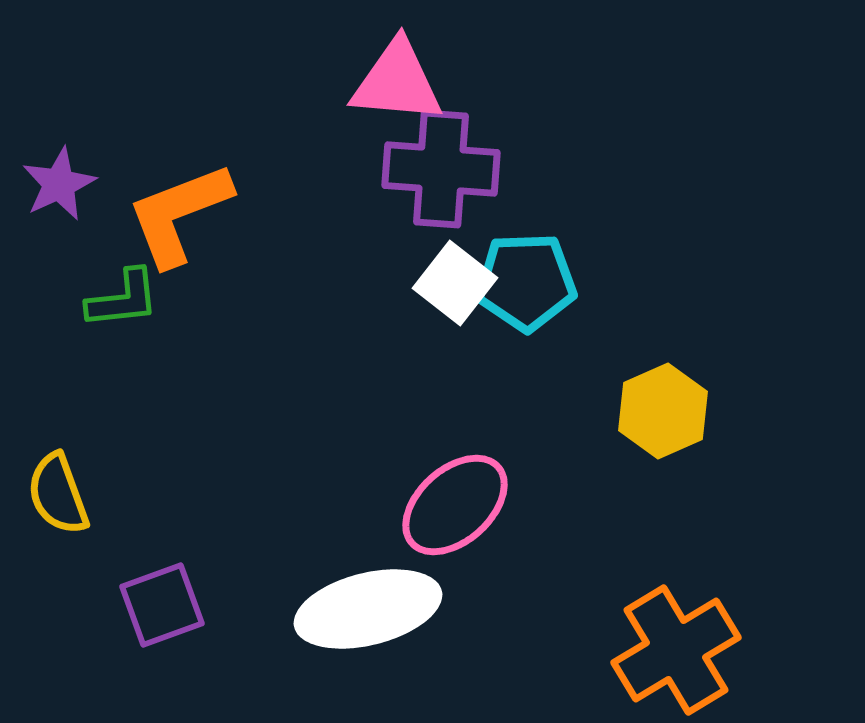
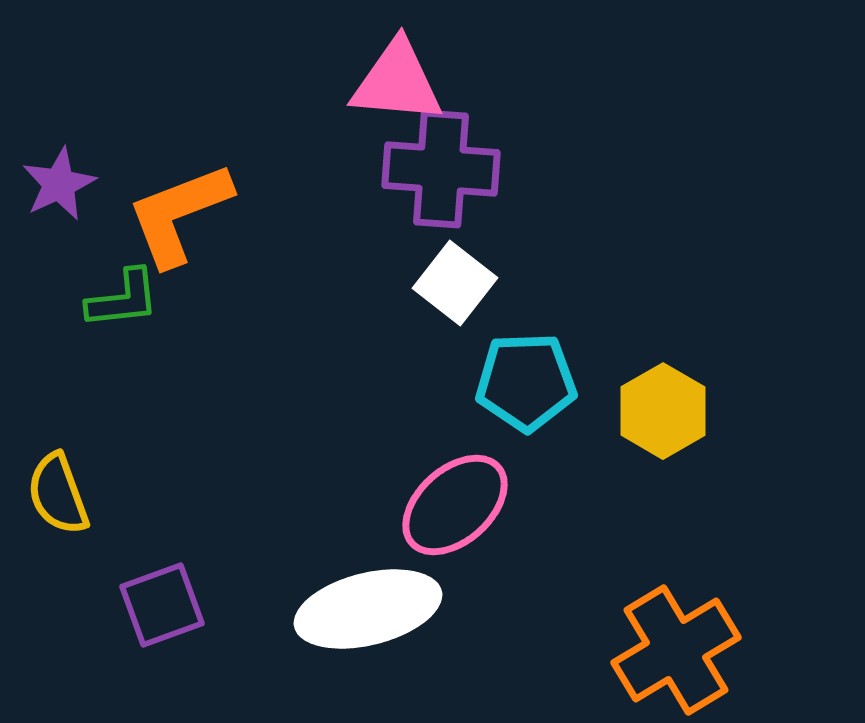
cyan pentagon: moved 100 px down
yellow hexagon: rotated 6 degrees counterclockwise
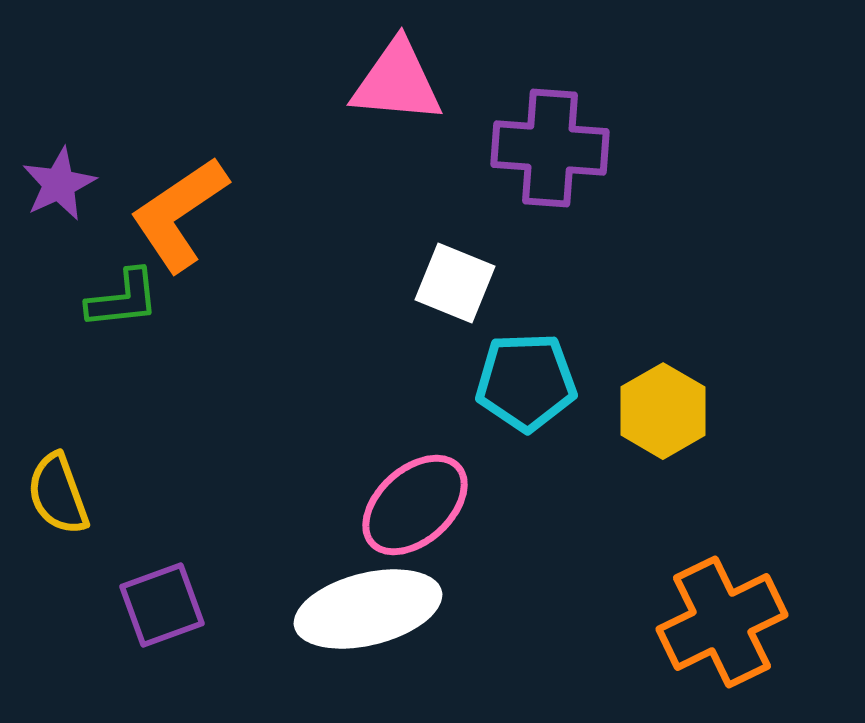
purple cross: moved 109 px right, 21 px up
orange L-shape: rotated 13 degrees counterclockwise
white square: rotated 16 degrees counterclockwise
pink ellipse: moved 40 px left
orange cross: moved 46 px right, 28 px up; rotated 5 degrees clockwise
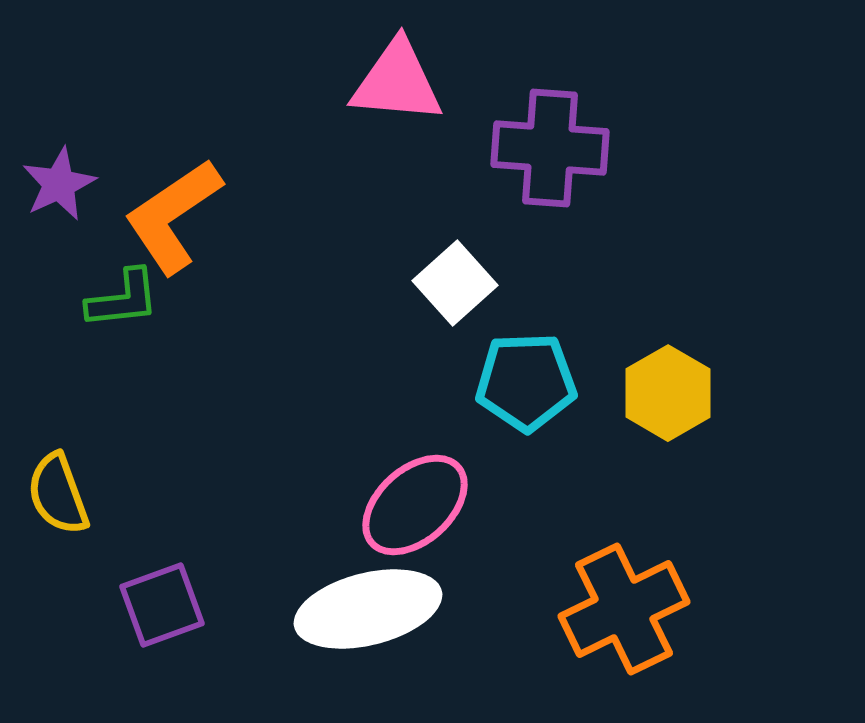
orange L-shape: moved 6 px left, 2 px down
white square: rotated 26 degrees clockwise
yellow hexagon: moved 5 px right, 18 px up
orange cross: moved 98 px left, 13 px up
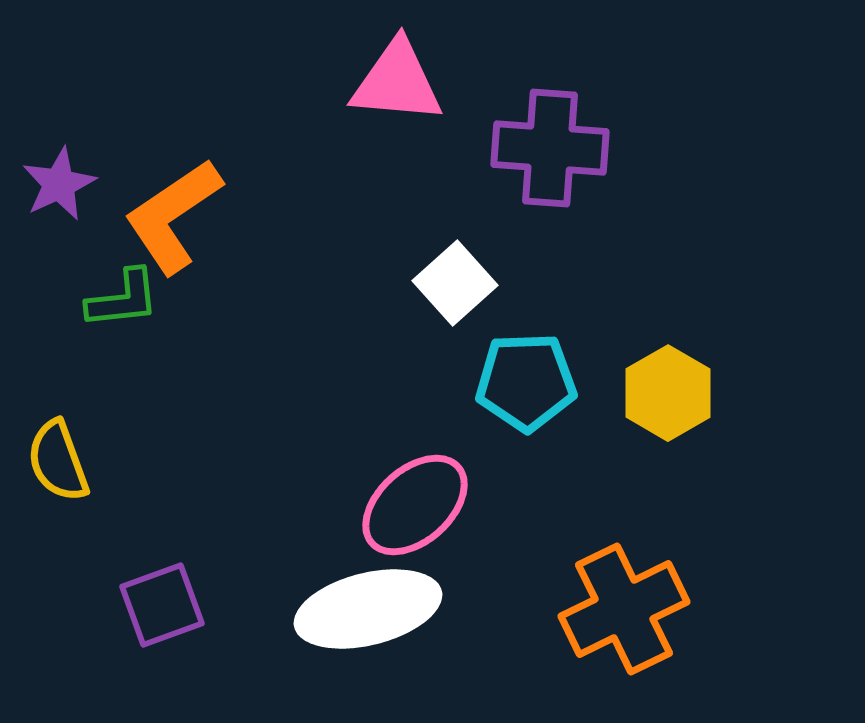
yellow semicircle: moved 33 px up
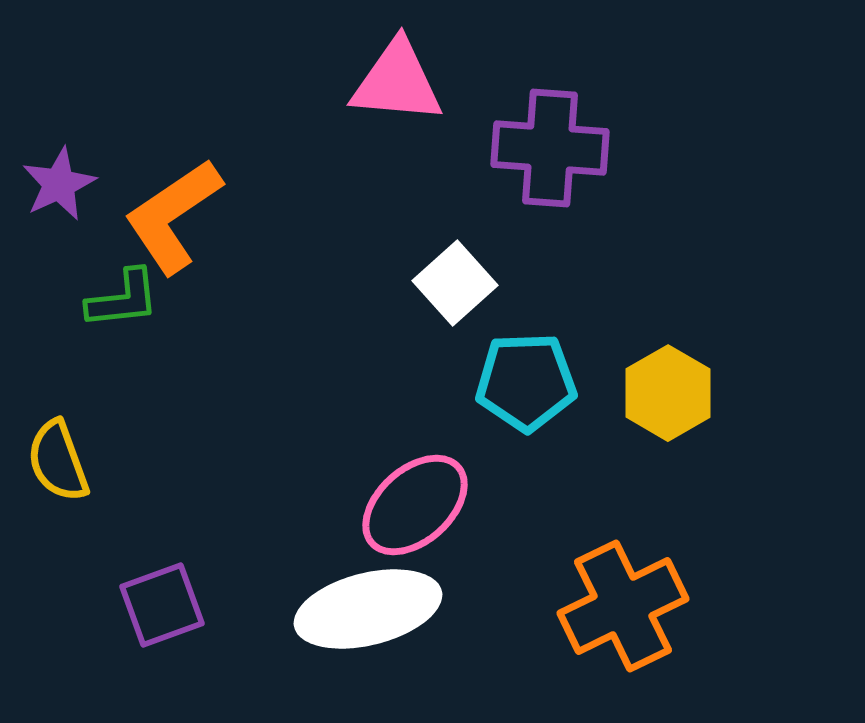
orange cross: moved 1 px left, 3 px up
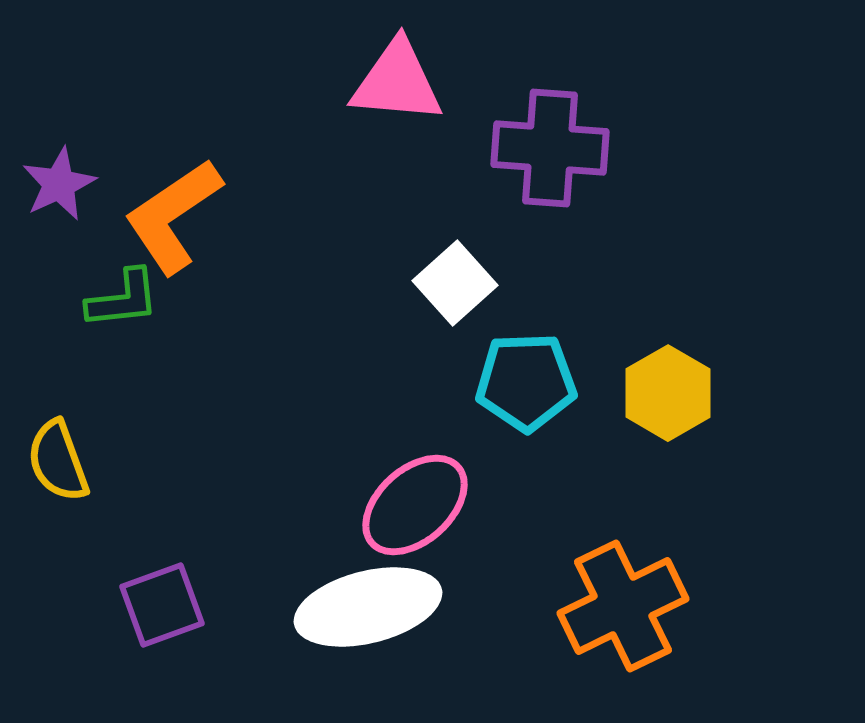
white ellipse: moved 2 px up
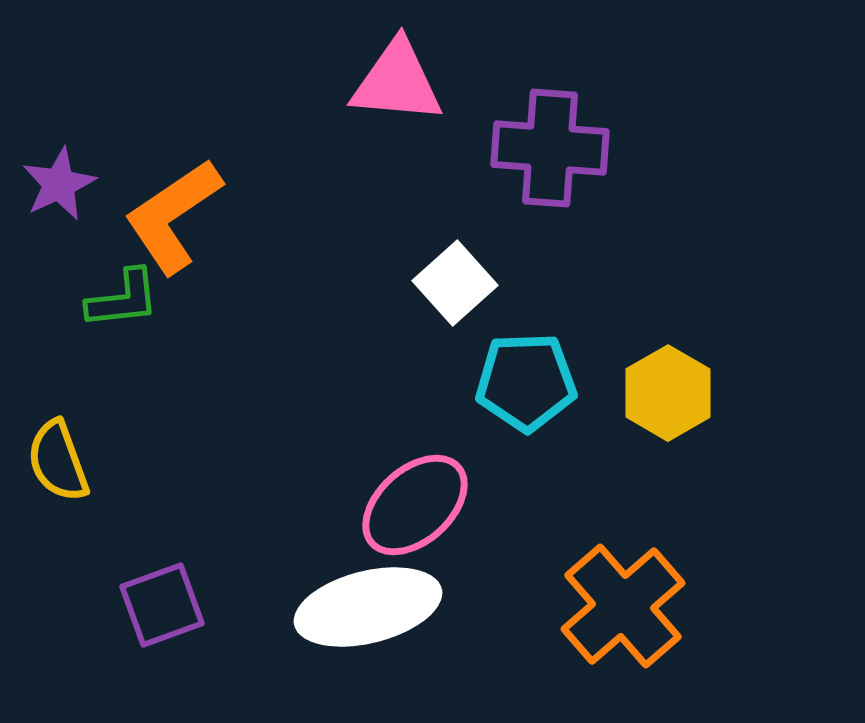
orange cross: rotated 15 degrees counterclockwise
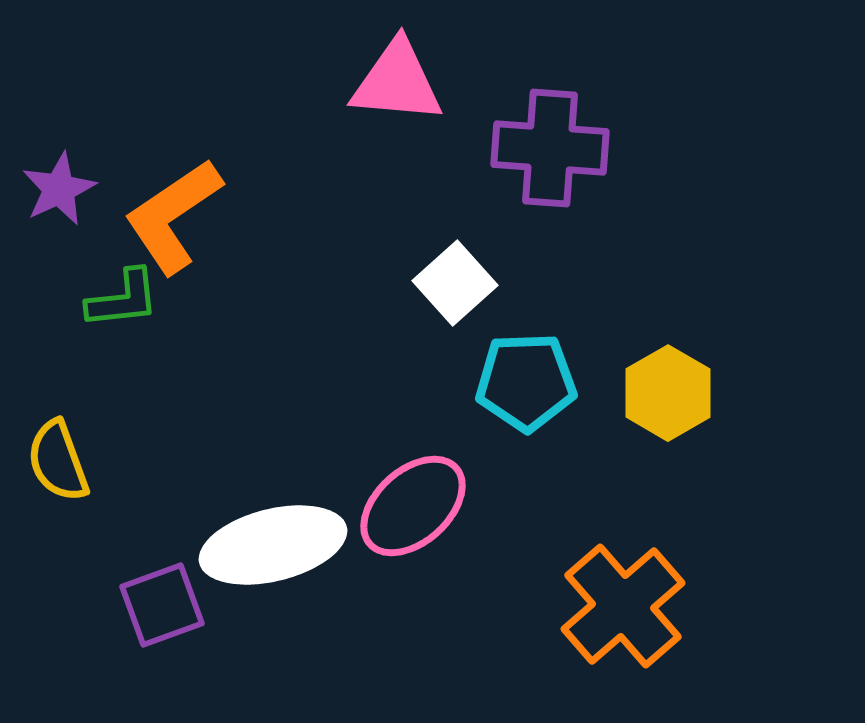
purple star: moved 5 px down
pink ellipse: moved 2 px left, 1 px down
white ellipse: moved 95 px left, 62 px up
